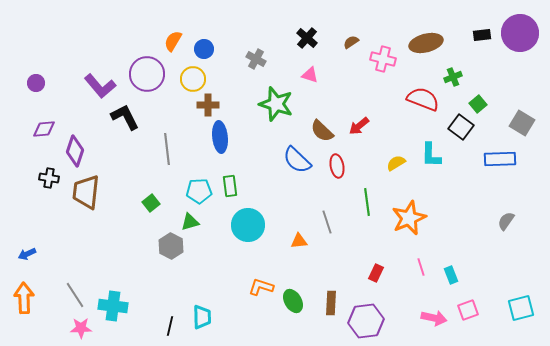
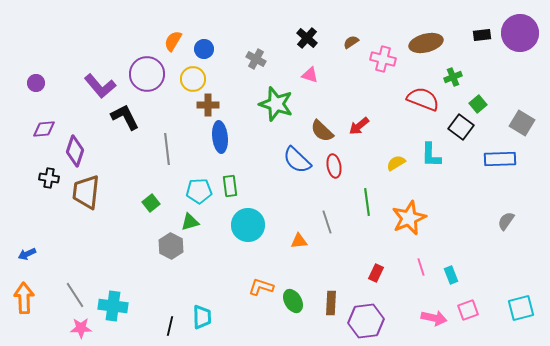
red ellipse at (337, 166): moved 3 px left
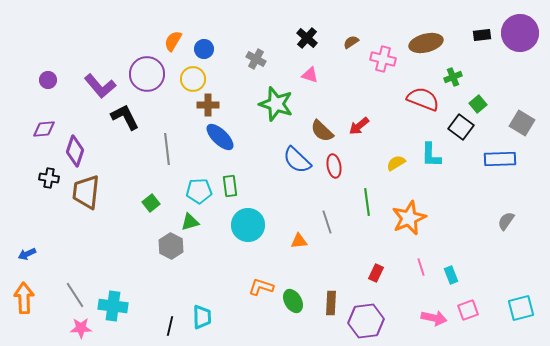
purple circle at (36, 83): moved 12 px right, 3 px up
blue ellipse at (220, 137): rotated 40 degrees counterclockwise
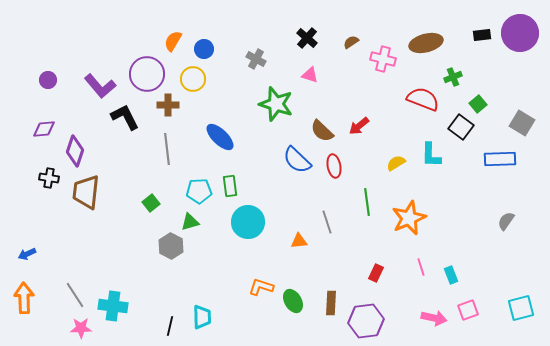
brown cross at (208, 105): moved 40 px left
cyan circle at (248, 225): moved 3 px up
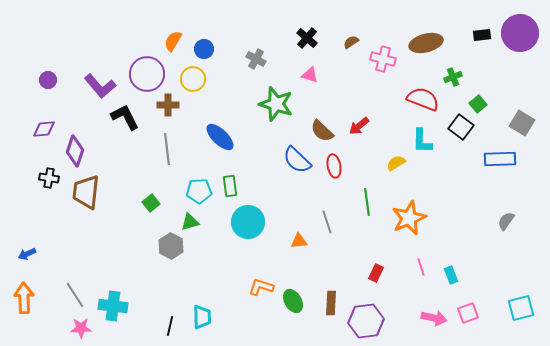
cyan L-shape at (431, 155): moved 9 px left, 14 px up
pink square at (468, 310): moved 3 px down
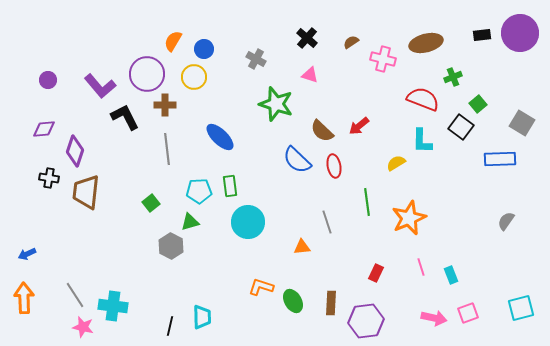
yellow circle at (193, 79): moved 1 px right, 2 px up
brown cross at (168, 105): moved 3 px left
orange triangle at (299, 241): moved 3 px right, 6 px down
pink star at (81, 328): moved 2 px right, 1 px up; rotated 15 degrees clockwise
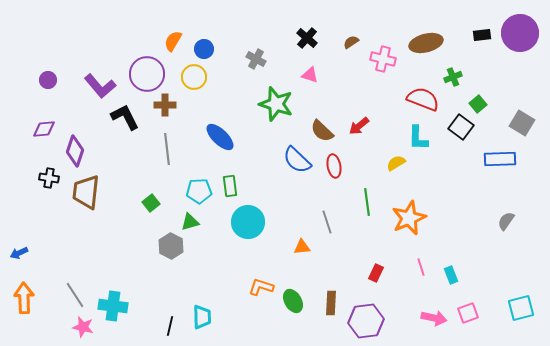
cyan L-shape at (422, 141): moved 4 px left, 3 px up
blue arrow at (27, 254): moved 8 px left, 1 px up
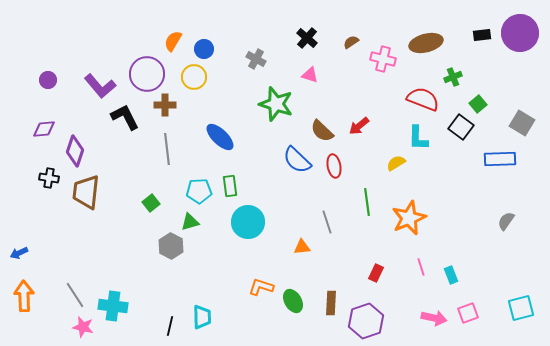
orange arrow at (24, 298): moved 2 px up
purple hexagon at (366, 321): rotated 12 degrees counterclockwise
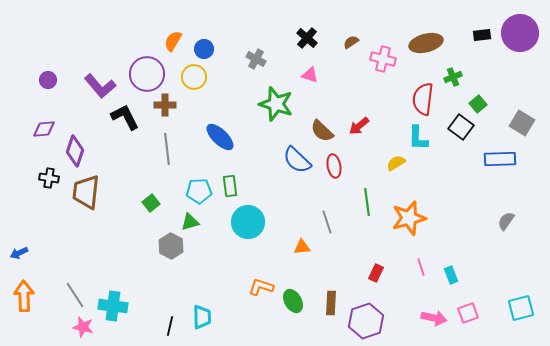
red semicircle at (423, 99): rotated 104 degrees counterclockwise
orange star at (409, 218): rotated 8 degrees clockwise
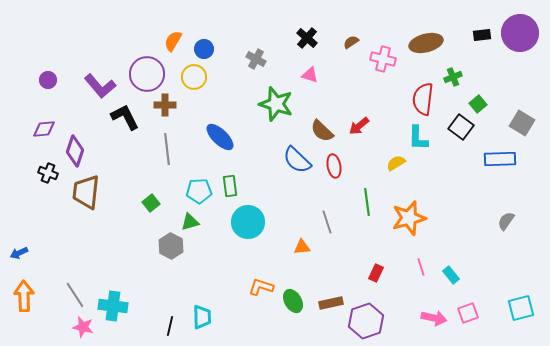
black cross at (49, 178): moved 1 px left, 5 px up; rotated 12 degrees clockwise
cyan rectangle at (451, 275): rotated 18 degrees counterclockwise
brown rectangle at (331, 303): rotated 75 degrees clockwise
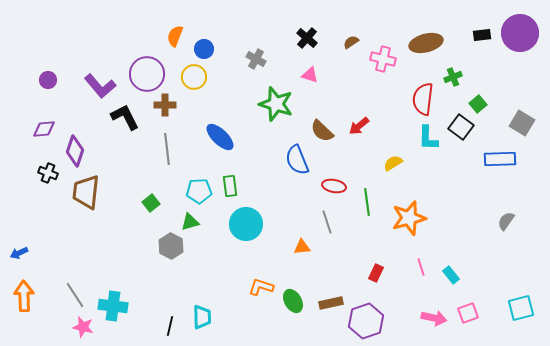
orange semicircle at (173, 41): moved 2 px right, 5 px up; rotated 10 degrees counterclockwise
cyan L-shape at (418, 138): moved 10 px right
blue semicircle at (297, 160): rotated 24 degrees clockwise
yellow semicircle at (396, 163): moved 3 px left
red ellipse at (334, 166): moved 20 px down; rotated 70 degrees counterclockwise
cyan circle at (248, 222): moved 2 px left, 2 px down
